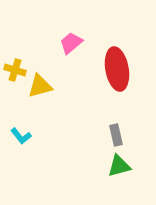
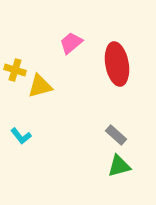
red ellipse: moved 5 px up
gray rectangle: rotated 35 degrees counterclockwise
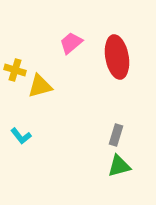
red ellipse: moved 7 px up
gray rectangle: rotated 65 degrees clockwise
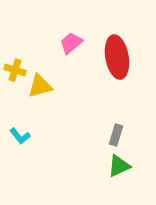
cyan L-shape: moved 1 px left
green triangle: rotated 10 degrees counterclockwise
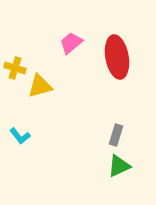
yellow cross: moved 2 px up
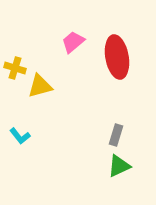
pink trapezoid: moved 2 px right, 1 px up
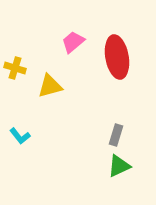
yellow triangle: moved 10 px right
